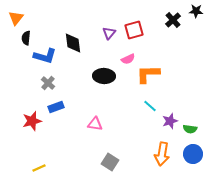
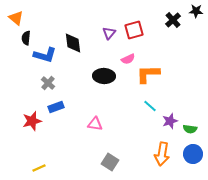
orange triangle: rotated 28 degrees counterclockwise
blue L-shape: moved 1 px up
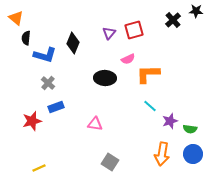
black diamond: rotated 30 degrees clockwise
black ellipse: moved 1 px right, 2 px down
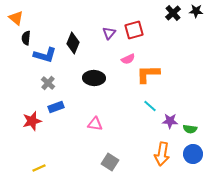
black cross: moved 7 px up
black ellipse: moved 11 px left
purple star: rotated 21 degrees clockwise
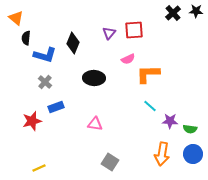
red square: rotated 12 degrees clockwise
gray cross: moved 3 px left, 1 px up
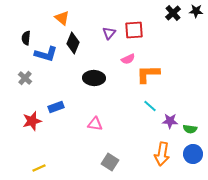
orange triangle: moved 46 px right
blue L-shape: moved 1 px right, 1 px up
gray cross: moved 20 px left, 4 px up
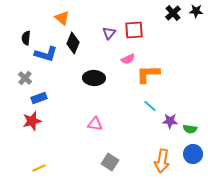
blue rectangle: moved 17 px left, 9 px up
orange arrow: moved 7 px down
